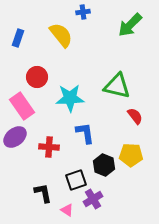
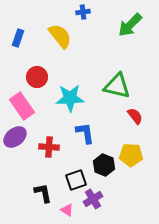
yellow semicircle: moved 1 px left, 1 px down
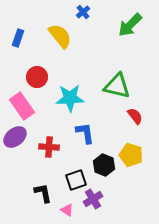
blue cross: rotated 32 degrees counterclockwise
yellow pentagon: rotated 15 degrees clockwise
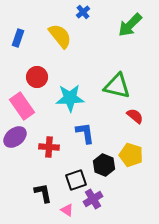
red semicircle: rotated 12 degrees counterclockwise
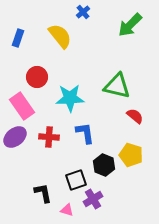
red cross: moved 10 px up
pink triangle: rotated 16 degrees counterclockwise
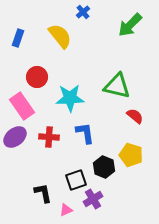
black hexagon: moved 2 px down
pink triangle: moved 1 px left; rotated 40 degrees counterclockwise
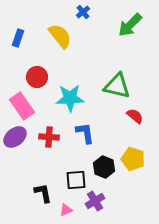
yellow pentagon: moved 2 px right, 4 px down
black square: rotated 15 degrees clockwise
purple cross: moved 2 px right, 2 px down
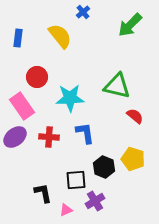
blue rectangle: rotated 12 degrees counterclockwise
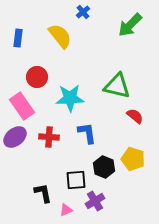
blue L-shape: moved 2 px right
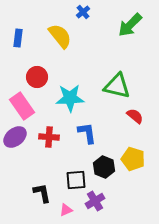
black L-shape: moved 1 px left
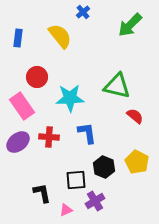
purple ellipse: moved 3 px right, 5 px down
yellow pentagon: moved 4 px right, 3 px down; rotated 10 degrees clockwise
